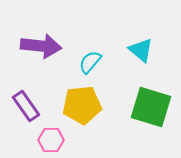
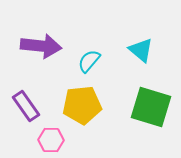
cyan semicircle: moved 1 px left, 1 px up
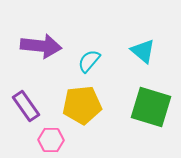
cyan triangle: moved 2 px right, 1 px down
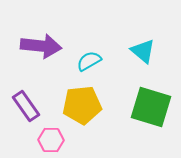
cyan semicircle: rotated 20 degrees clockwise
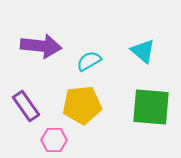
green square: rotated 12 degrees counterclockwise
pink hexagon: moved 3 px right
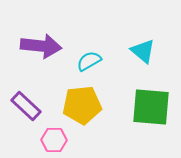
purple rectangle: rotated 12 degrees counterclockwise
